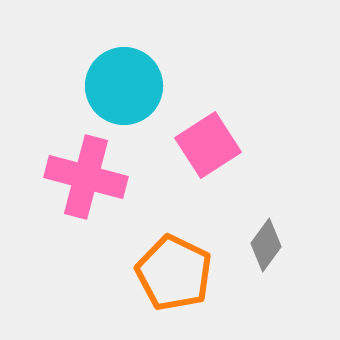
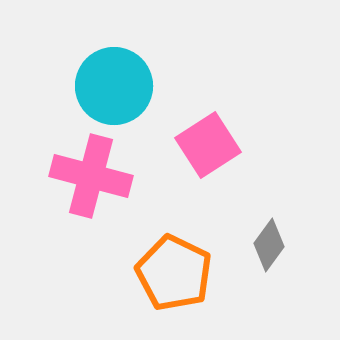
cyan circle: moved 10 px left
pink cross: moved 5 px right, 1 px up
gray diamond: moved 3 px right
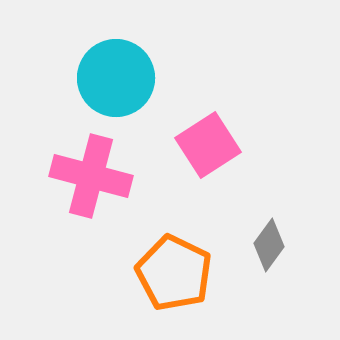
cyan circle: moved 2 px right, 8 px up
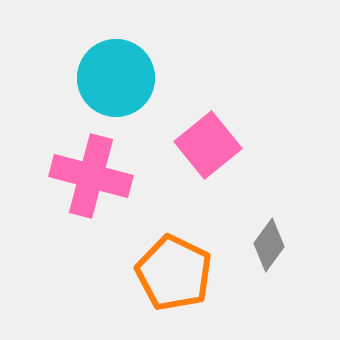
pink square: rotated 6 degrees counterclockwise
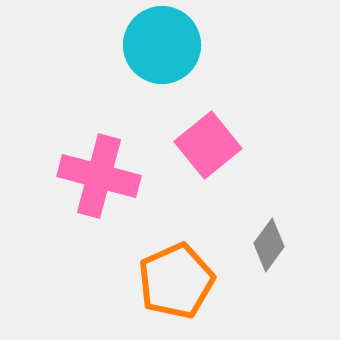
cyan circle: moved 46 px right, 33 px up
pink cross: moved 8 px right
orange pentagon: moved 2 px right, 8 px down; rotated 22 degrees clockwise
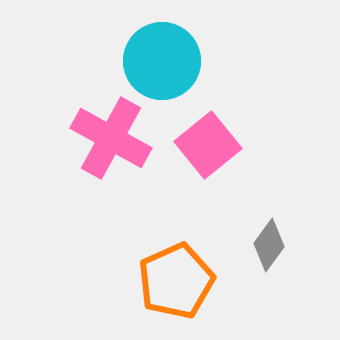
cyan circle: moved 16 px down
pink cross: moved 12 px right, 38 px up; rotated 14 degrees clockwise
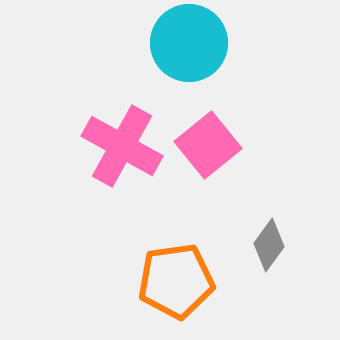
cyan circle: moved 27 px right, 18 px up
pink cross: moved 11 px right, 8 px down
orange pentagon: rotated 16 degrees clockwise
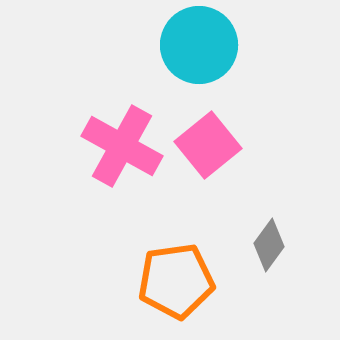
cyan circle: moved 10 px right, 2 px down
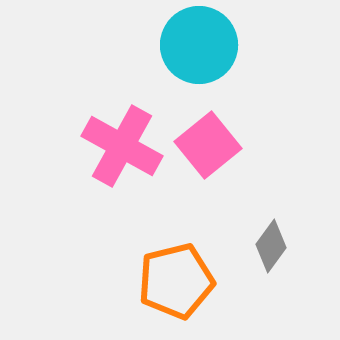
gray diamond: moved 2 px right, 1 px down
orange pentagon: rotated 6 degrees counterclockwise
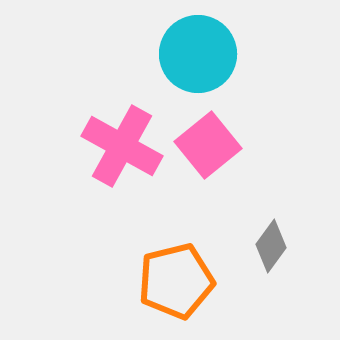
cyan circle: moved 1 px left, 9 px down
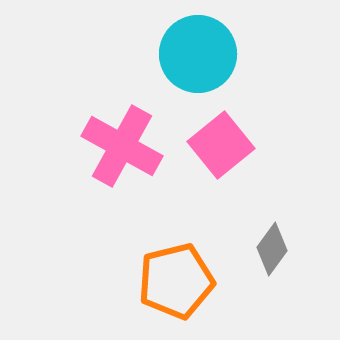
pink square: moved 13 px right
gray diamond: moved 1 px right, 3 px down
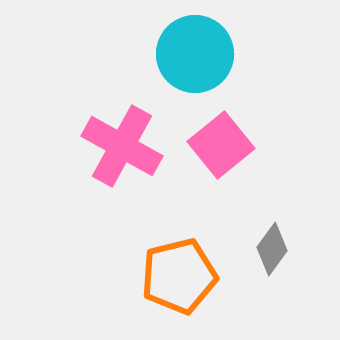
cyan circle: moved 3 px left
orange pentagon: moved 3 px right, 5 px up
